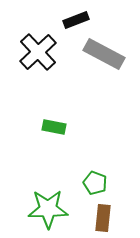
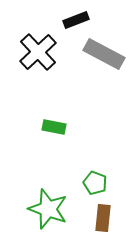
green star: rotated 21 degrees clockwise
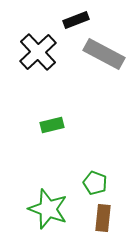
green rectangle: moved 2 px left, 2 px up; rotated 25 degrees counterclockwise
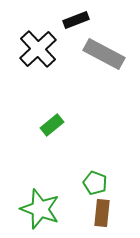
black cross: moved 3 px up
green rectangle: rotated 25 degrees counterclockwise
green star: moved 8 px left
brown rectangle: moved 1 px left, 5 px up
